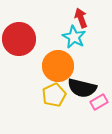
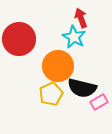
yellow pentagon: moved 3 px left, 1 px up
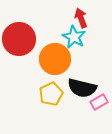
orange circle: moved 3 px left, 7 px up
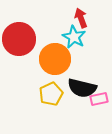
pink rectangle: moved 3 px up; rotated 18 degrees clockwise
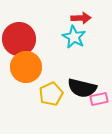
red arrow: rotated 108 degrees clockwise
orange circle: moved 29 px left, 8 px down
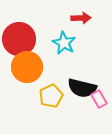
cyan star: moved 10 px left, 6 px down
orange circle: moved 1 px right
yellow pentagon: moved 2 px down
pink rectangle: rotated 72 degrees clockwise
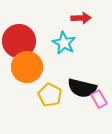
red circle: moved 2 px down
yellow pentagon: moved 1 px left, 1 px up; rotated 20 degrees counterclockwise
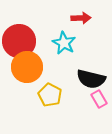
black semicircle: moved 9 px right, 9 px up
